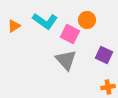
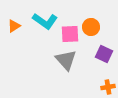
orange circle: moved 4 px right, 7 px down
pink square: rotated 30 degrees counterclockwise
purple square: moved 1 px up
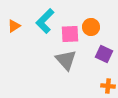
cyan L-shape: rotated 100 degrees clockwise
orange cross: moved 1 px up; rotated 16 degrees clockwise
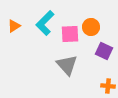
cyan L-shape: moved 2 px down
purple square: moved 3 px up
gray triangle: moved 1 px right, 5 px down
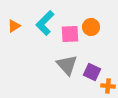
purple square: moved 12 px left, 21 px down
